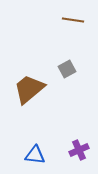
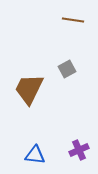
brown trapezoid: rotated 24 degrees counterclockwise
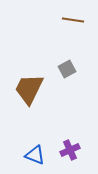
purple cross: moved 9 px left
blue triangle: rotated 15 degrees clockwise
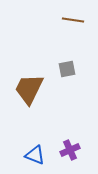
gray square: rotated 18 degrees clockwise
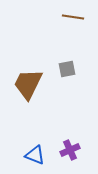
brown line: moved 3 px up
brown trapezoid: moved 1 px left, 5 px up
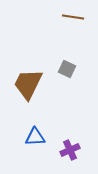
gray square: rotated 36 degrees clockwise
blue triangle: moved 18 px up; rotated 25 degrees counterclockwise
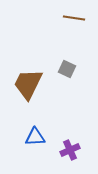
brown line: moved 1 px right, 1 px down
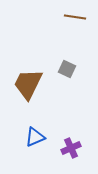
brown line: moved 1 px right, 1 px up
blue triangle: rotated 20 degrees counterclockwise
purple cross: moved 1 px right, 2 px up
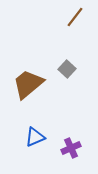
brown line: rotated 60 degrees counterclockwise
gray square: rotated 18 degrees clockwise
brown trapezoid: rotated 24 degrees clockwise
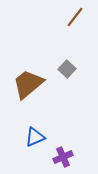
purple cross: moved 8 px left, 9 px down
